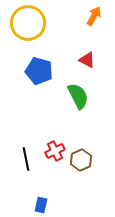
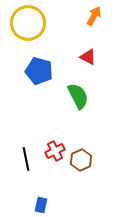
red triangle: moved 1 px right, 3 px up
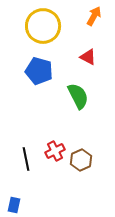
yellow circle: moved 15 px right, 3 px down
blue rectangle: moved 27 px left
